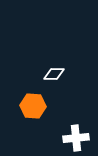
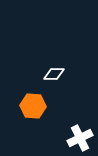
white cross: moved 4 px right; rotated 20 degrees counterclockwise
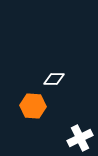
white diamond: moved 5 px down
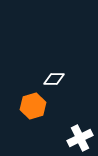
orange hexagon: rotated 20 degrees counterclockwise
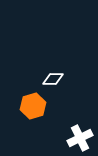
white diamond: moved 1 px left
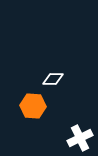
orange hexagon: rotated 20 degrees clockwise
